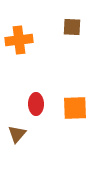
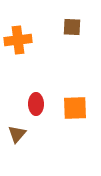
orange cross: moved 1 px left
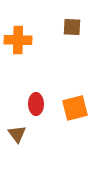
orange cross: rotated 8 degrees clockwise
orange square: rotated 12 degrees counterclockwise
brown triangle: rotated 18 degrees counterclockwise
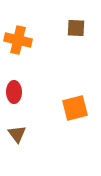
brown square: moved 4 px right, 1 px down
orange cross: rotated 12 degrees clockwise
red ellipse: moved 22 px left, 12 px up
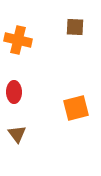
brown square: moved 1 px left, 1 px up
orange square: moved 1 px right
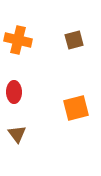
brown square: moved 1 px left, 13 px down; rotated 18 degrees counterclockwise
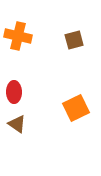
orange cross: moved 4 px up
orange square: rotated 12 degrees counterclockwise
brown triangle: moved 10 px up; rotated 18 degrees counterclockwise
